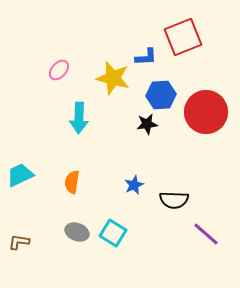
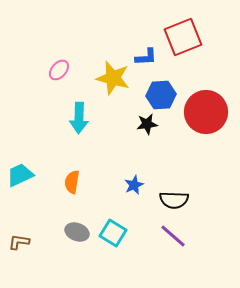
purple line: moved 33 px left, 2 px down
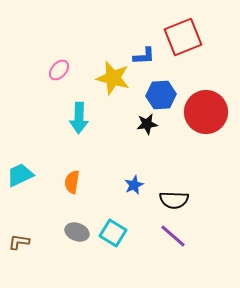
blue L-shape: moved 2 px left, 1 px up
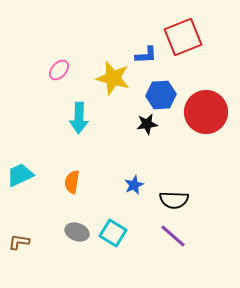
blue L-shape: moved 2 px right, 1 px up
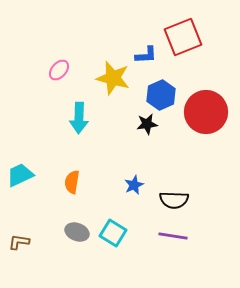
blue hexagon: rotated 20 degrees counterclockwise
purple line: rotated 32 degrees counterclockwise
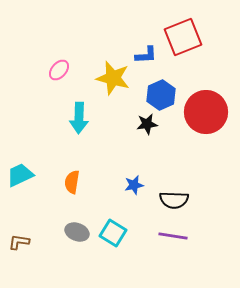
blue star: rotated 12 degrees clockwise
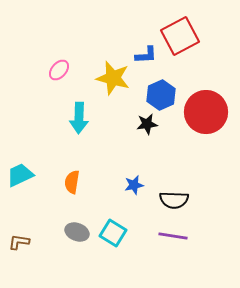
red square: moved 3 px left, 1 px up; rotated 6 degrees counterclockwise
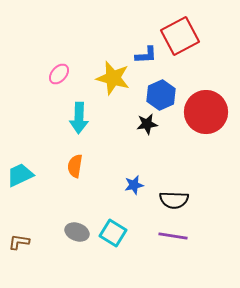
pink ellipse: moved 4 px down
orange semicircle: moved 3 px right, 16 px up
